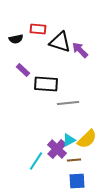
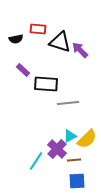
cyan triangle: moved 1 px right, 4 px up
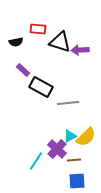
black semicircle: moved 3 px down
purple arrow: rotated 48 degrees counterclockwise
black rectangle: moved 5 px left, 3 px down; rotated 25 degrees clockwise
yellow semicircle: moved 1 px left, 2 px up
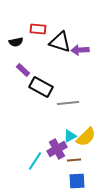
purple cross: rotated 18 degrees clockwise
cyan line: moved 1 px left
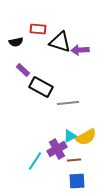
yellow semicircle: rotated 15 degrees clockwise
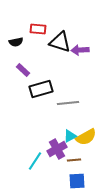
black rectangle: moved 2 px down; rotated 45 degrees counterclockwise
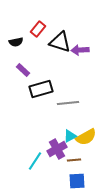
red rectangle: rotated 56 degrees counterclockwise
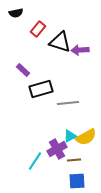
black semicircle: moved 29 px up
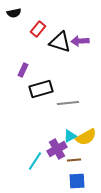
black semicircle: moved 2 px left
purple arrow: moved 9 px up
purple rectangle: rotated 72 degrees clockwise
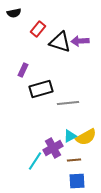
purple cross: moved 4 px left, 1 px up
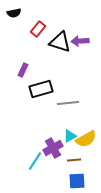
yellow semicircle: moved 2 px down
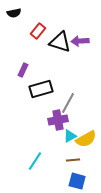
red rectangle: moved 2 px down
gray line: rotated 55 degrees counterclockwise
purple cross: moved 5 px right, 28 px up; rotated 18 degrees clockwise
brown line: moved 1 px left
blue square: rotated 18 degrees clockwise
